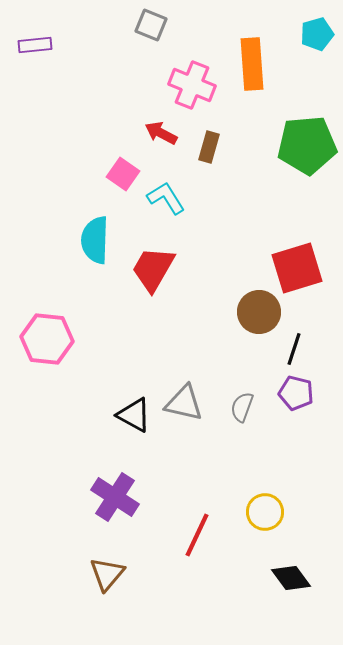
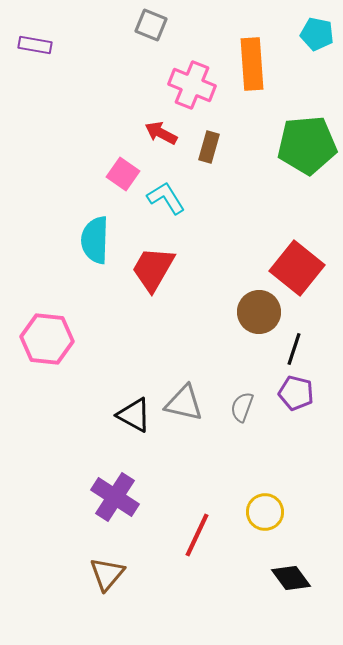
cyan pentagon: rotated 28 degrees clockwise
purple rectangle: rotated 16 degrees clockwise
red square: rotated 34 degrees counterclockwise
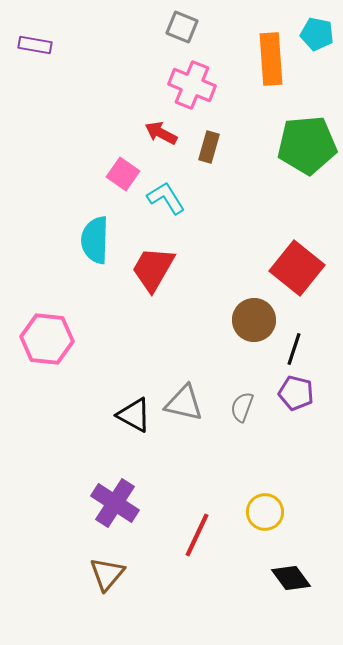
gray square: moved 31 px right, 2 px down
orange rectangle: moved 19 px right, 5 px up
brown circle: moved 5 px left, 8 px down
purple cross: moved 6 px down
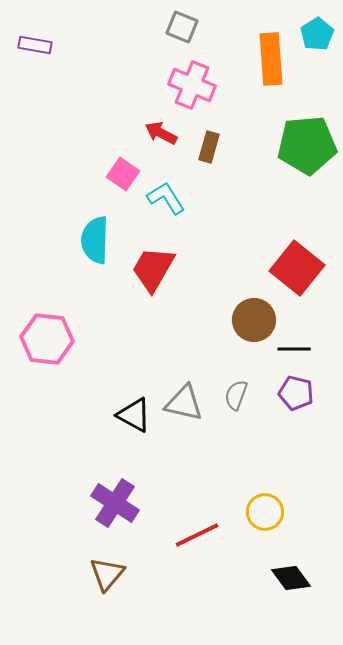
cyan pentagon: rotated 28 degrees clockwise
black line: rotated 72 degrees clockwise
gray semicircle: moved 6 px left, 12 px up
red line: rotated 39 degrees clockwise
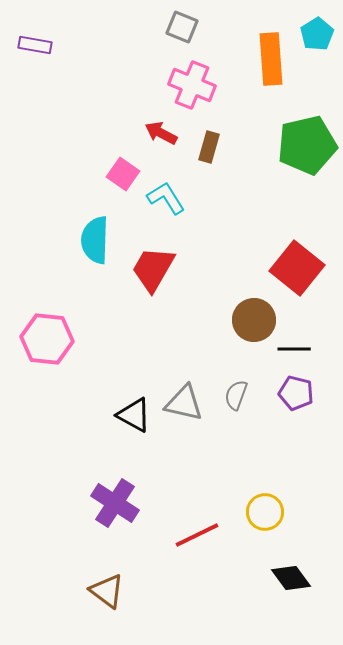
green pentagon: rotated 8 degrees counterclockwise
brown triangle: moved 17 px down; rotated 33 degrees counterclockwise
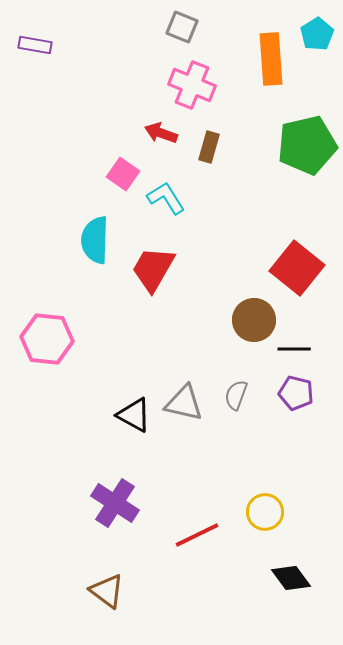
red arrow: rotated 8 degrees counterclockwise
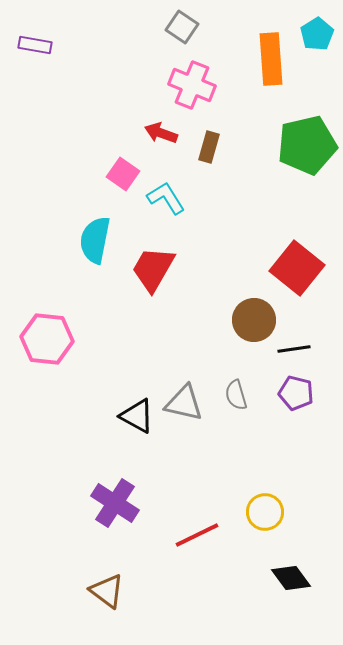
gray square: rotated 12 degrees clockwise
cyan semicircle: rotated 9 degrees clockwise
black line: rotated 8 degrees counterclockwise
gray semicircle: rotated 36 degrees counterclockwise
black triangle: moved 3 px right, 1 px down
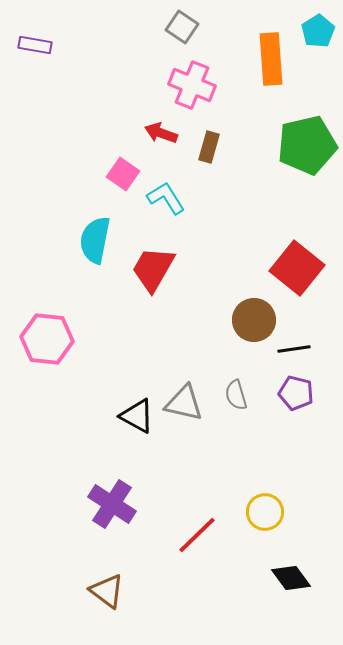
cyan pentagon: moved 1 px right, 3 px up
purple cross: moved 3 px left, 1 px down
red line: rotated 18 degrees counterclockwise
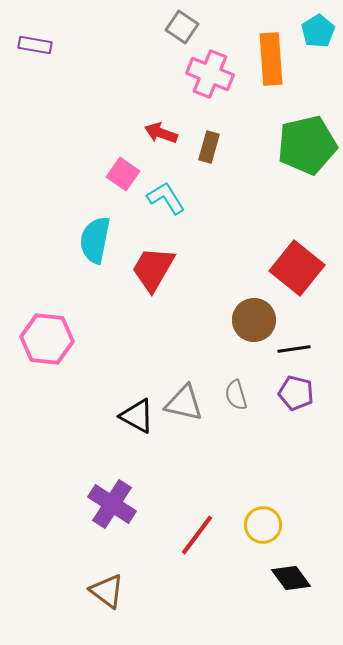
pink cross: moved 18 px right, 11 px up
yellow circle: moved 2 px left, 13 px down
red line: rotated 9 degrees counterclockwise
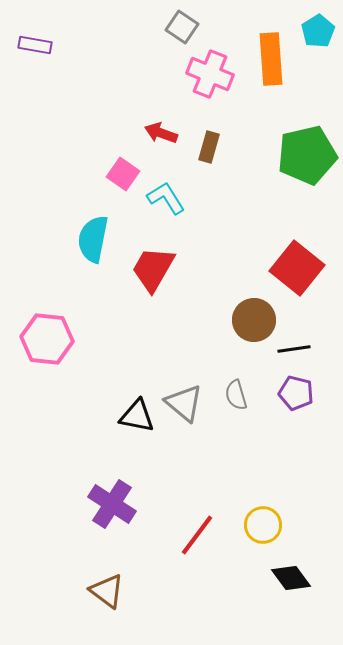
green pentagon: moved 10 px down
cyan semicircle: moved 2 px left, 1 px up
gray triangle: rotated 27 degrees clockwise
black triangle: rotated 18 degrees counterclockwise
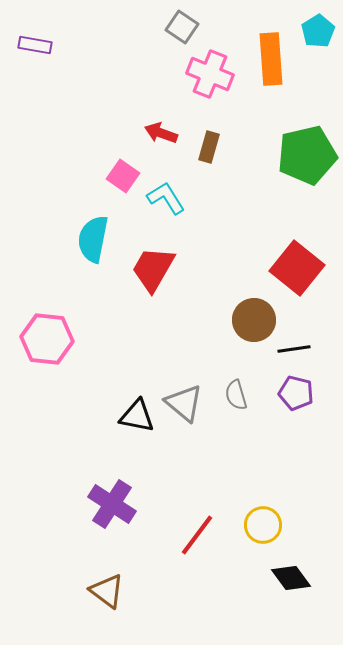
pink square: moved 2 px down
